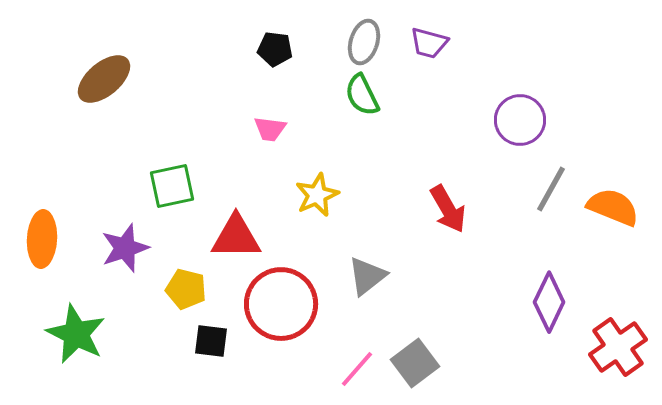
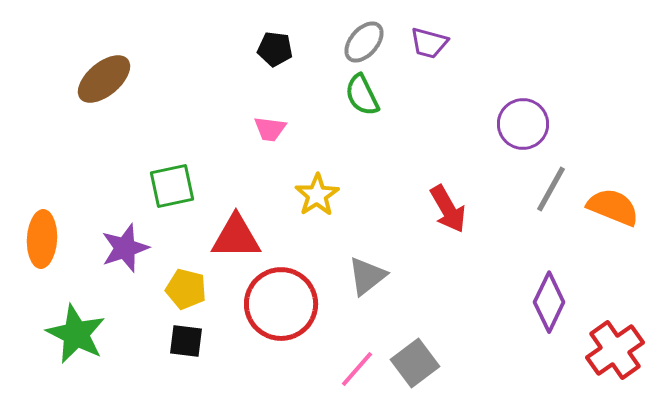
gray ellipse: rotated 24 degrees clockwise
purple circle: moved 3 px right, 4 px down
yellow star: rotated 9 degrees counterclockwise
black square: moved 25 px left
red cross: moved 3 px left, 3 px down
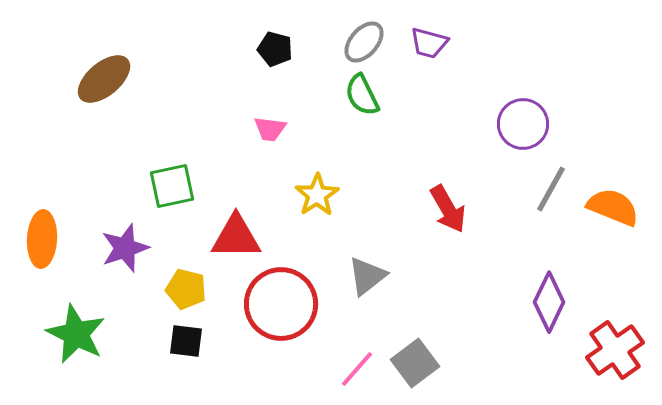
black pentagon: rotated 8 degrees clockwise
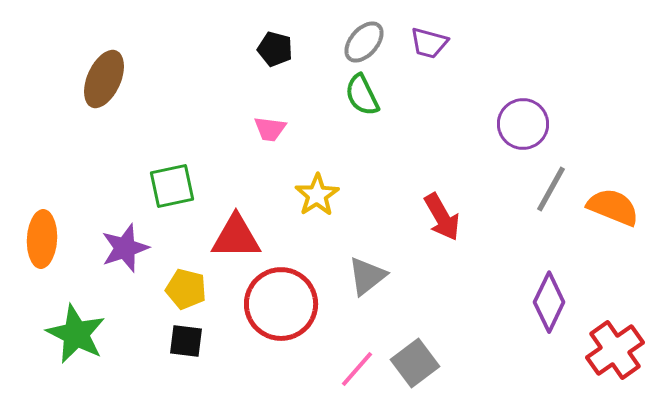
brown ellipse: rotated 26 degrees counterclockwise
red arrow: moved 6 px left, 8 px down
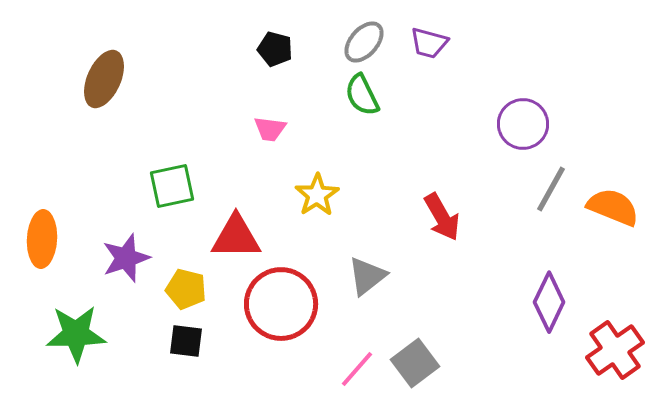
purple star: moved 1 px right, 10 px down
green star: rotated 28 degrees counterclockwise
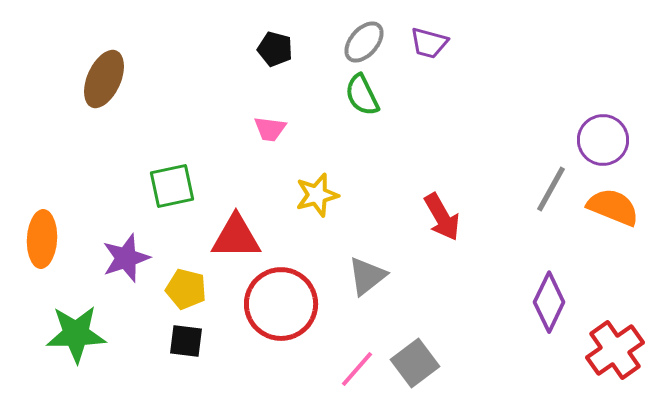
purple circle: moved 80 px right, 16 px down
yellow star: rotated 18 degrees clockwise
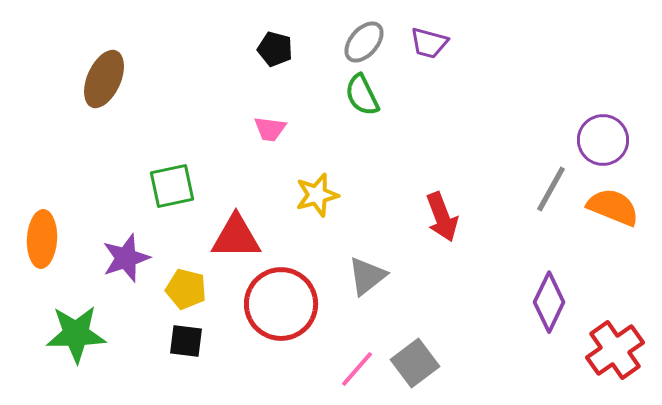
red arrow: rotated 9 degrees clockwise
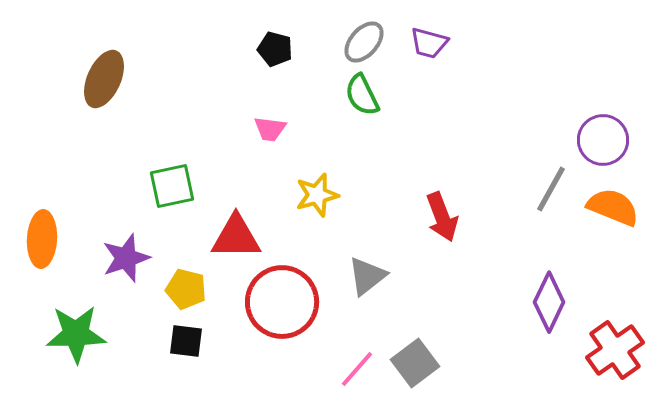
red circle: moved 1 px right, 2 px up
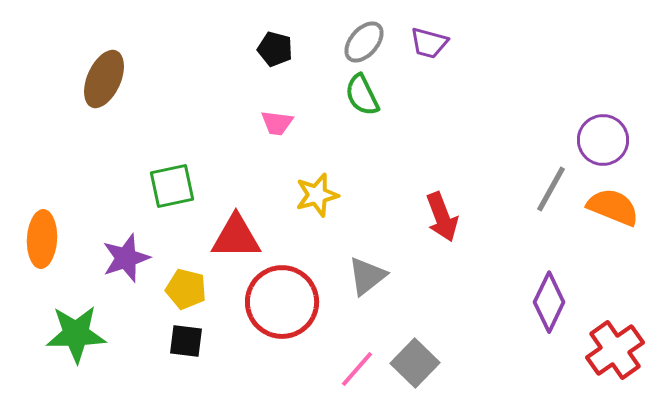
pink trapezoid: moved 7 px right, 6 px up
gray square: rotated 9 degrees counterclockwise
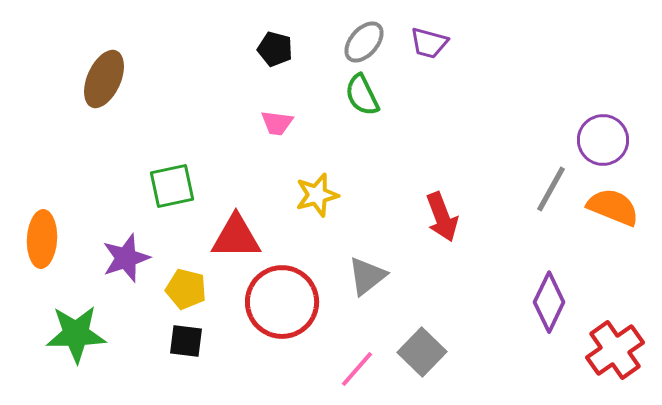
gray square: moved 7 px right, 11 px up
